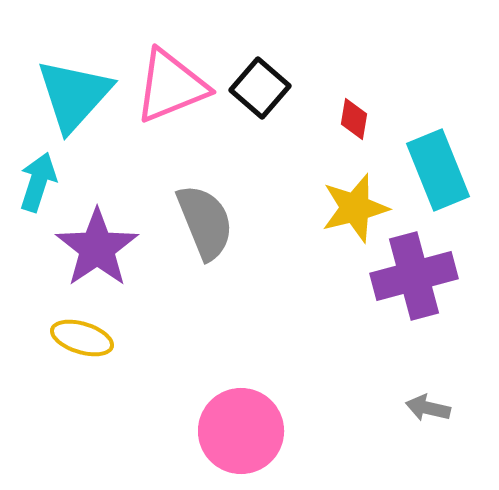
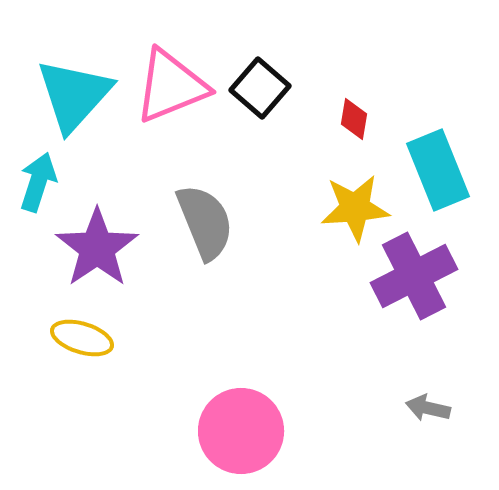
yellow star: rotated 10 degrees clockwise
purple cross: rotated 12 degrees counterclockwise
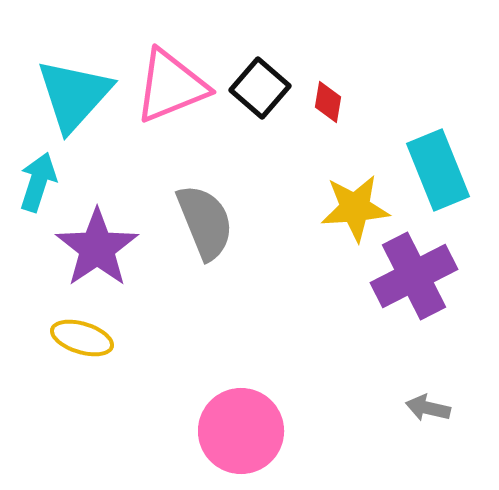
red diamond: moved 26 px left, 17 px up
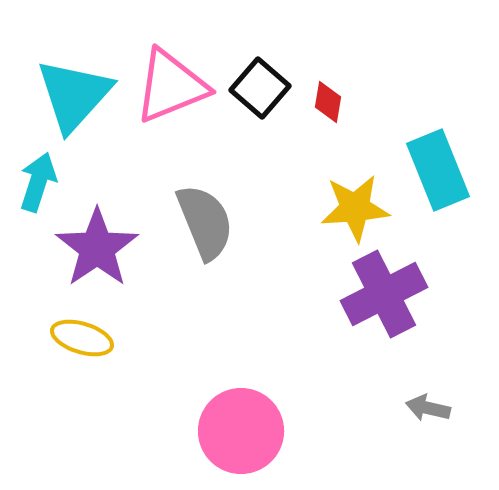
purple cross: moved 30 px left, 18 px down
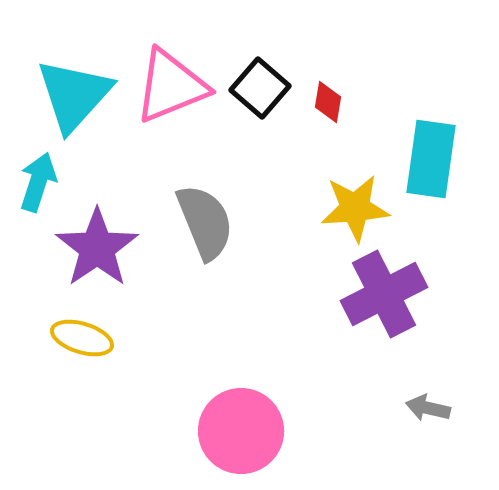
cyan rectangle: moved 7 px left, 11 px up; rotated 30 degrees clockwise
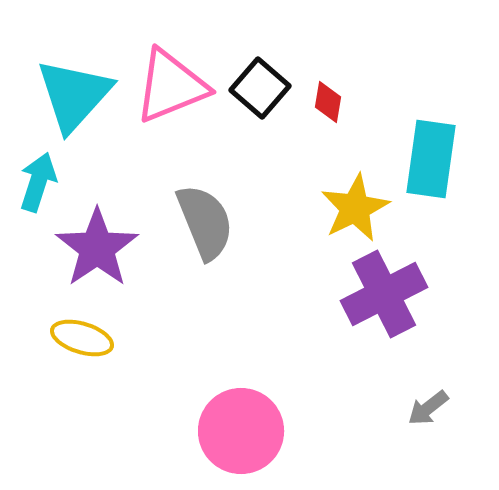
yellow star: rotated 22 degrees counterclockwise
gray arrow: rotated 51 degrees counterclockwise
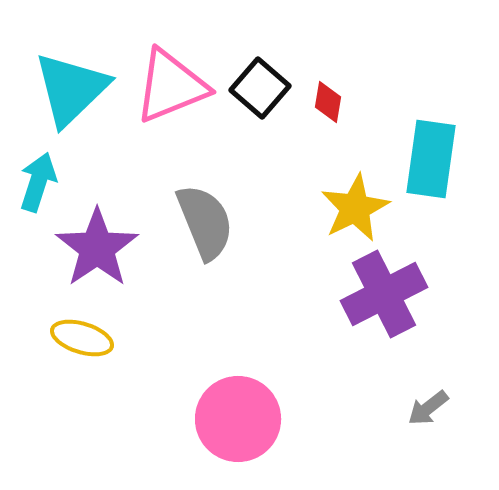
cyan triangle: moved 3 px left, 6 px up; rotated 4 degrees clockwise
pink circle: moved 3 px left, 12 px up
